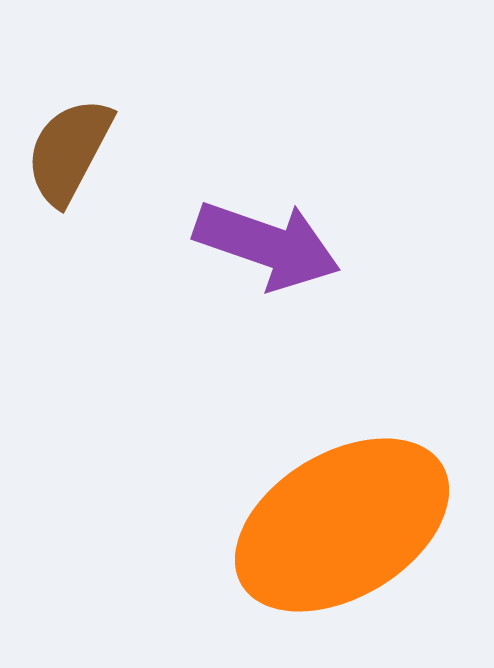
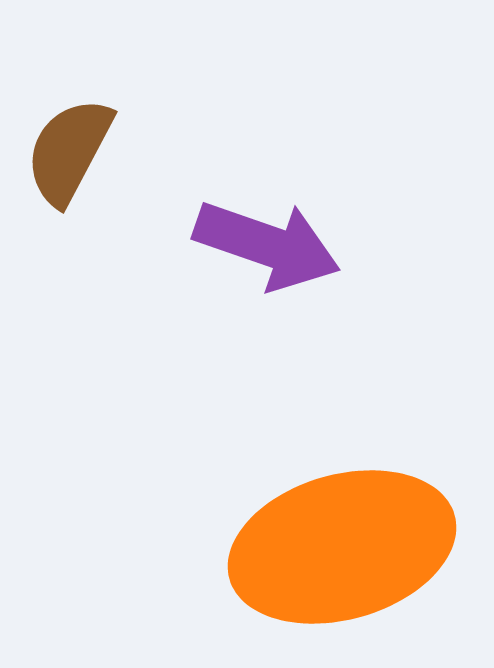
orange ellipse: moved 22 px down; rotated 15 degrees clockwise
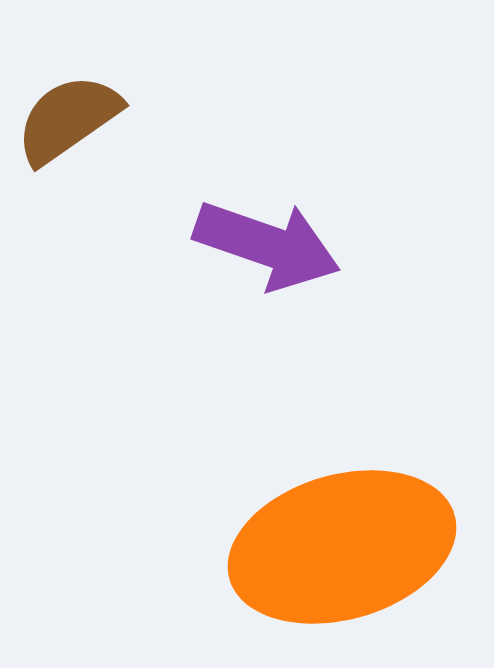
brown semicircle: moved 1 px left, 32 px up; rotated 27 degrees clockwise
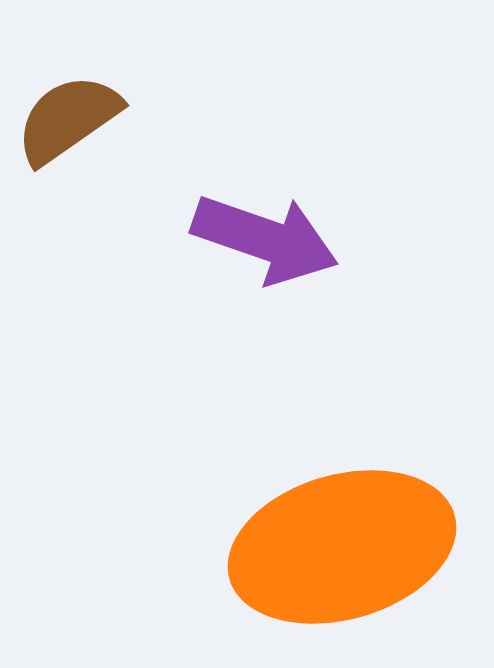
purple arrow: moved 2 px left, 6 px up
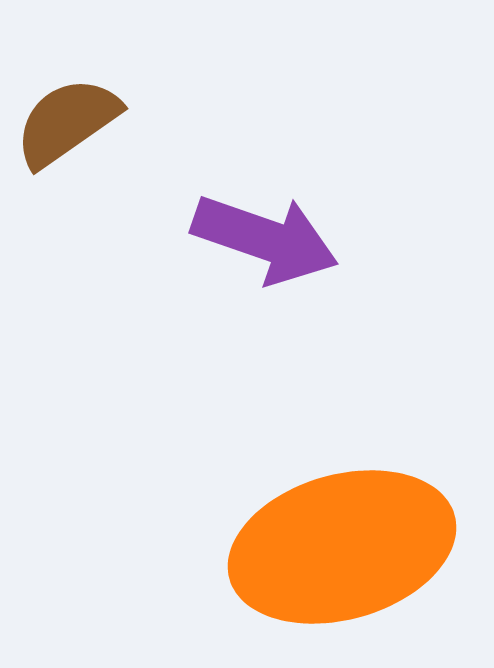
brown semicircle: moved 1 px left, 3 px down
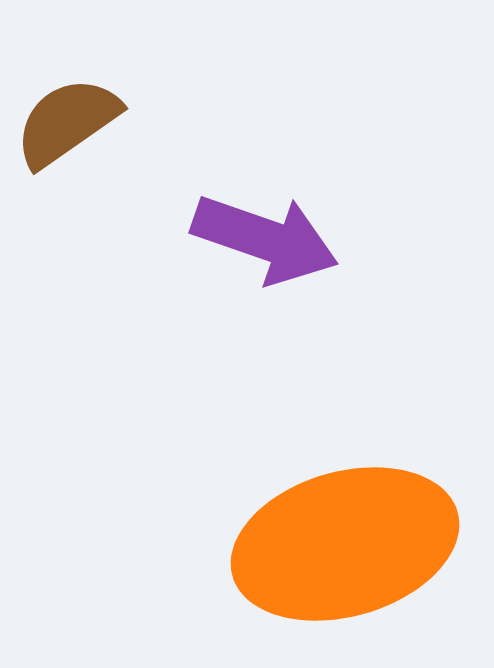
orange ellipse: moved 3 px right, 3 px up
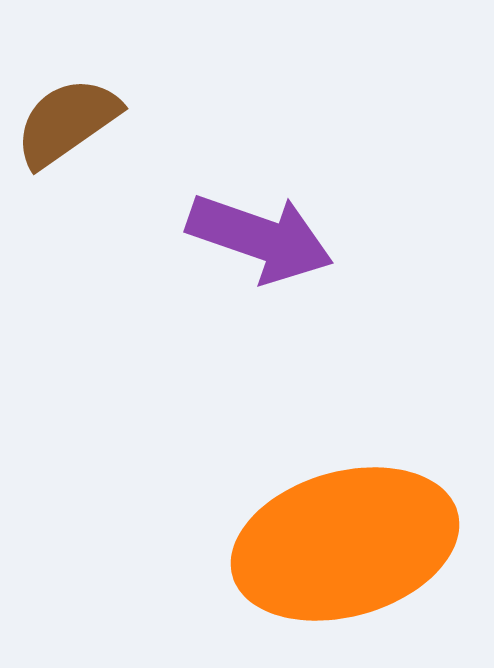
purple arrow: moved 5 px left, 1 px up
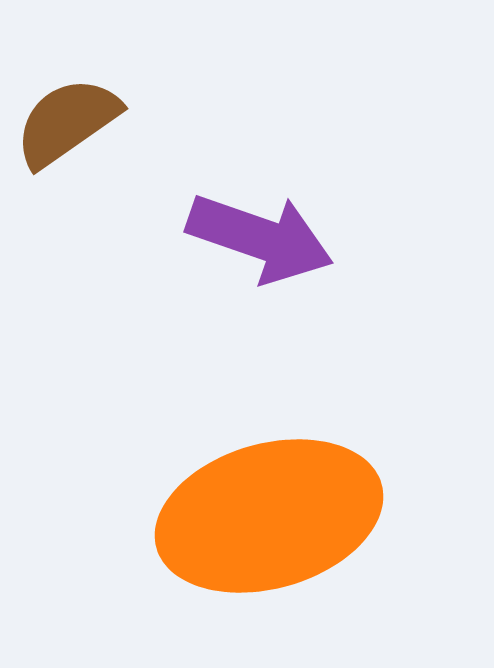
orange ellipse: moved 76 px left, 28 px up
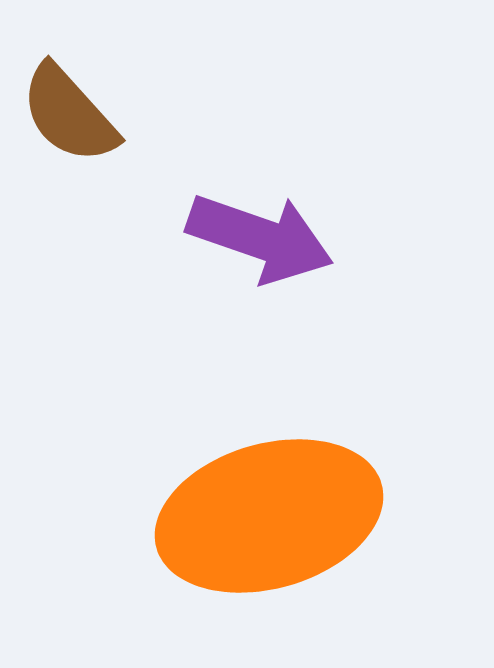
brown semicircle: moved 2 px right, 8 px up; rotated 97 degrees counterclockwise
